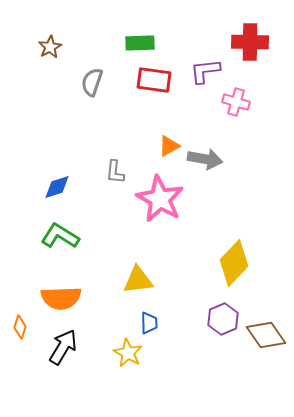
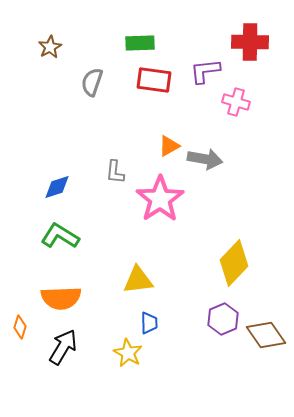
pink star: rotated 9 degrees clockwise
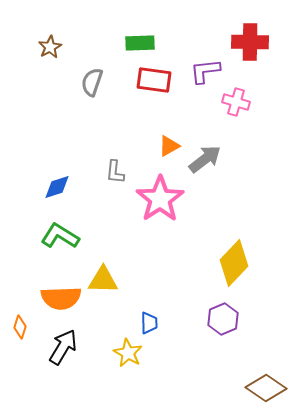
gray arrow: rotated 48 degrees counterclockwise
yellow triangle: moved 35 px left; rotated 8 degrees clockwise
brown diamond: moved 53 px down; rotated 21 degrees counterclockwise
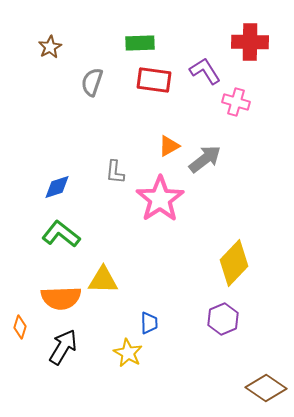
purple L-shape: rotated 64 degrees clockwise
green L-shape: moved 1 px right, 2 px up; rotated 6 degrees clockwise
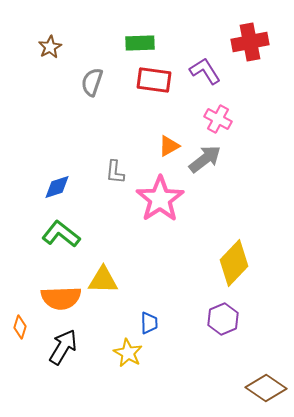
red cross: rotated 12 degrees counterclockwise
pink cross: moved 18 px left, 17 px down; rotated 12 degrees clockwise
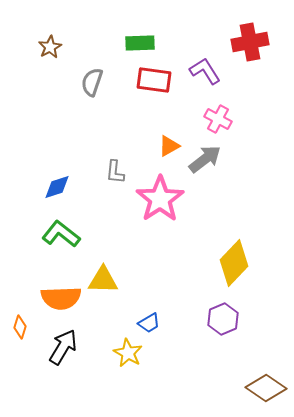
blue trapezoid: rotated 60 degrees clockwise
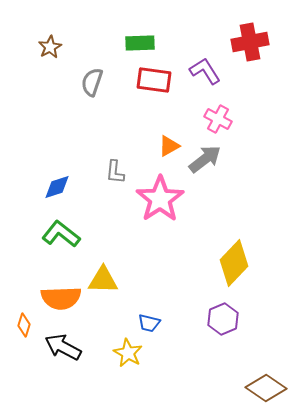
blue trapezoid: rotated 45 degrees clockwise
orange diamond: moved 4 px right, 2 px up
black arrow: rotated 93 degrees counterclockwise
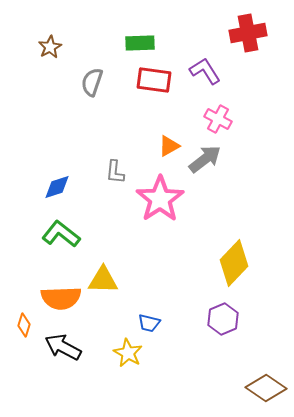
red cross: moved 2 px left, 9 px up
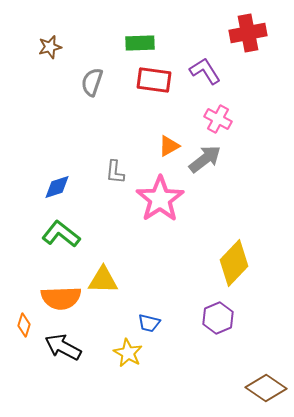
brown star: rotated 15 degrees clockwise
purple hexagon: moved 5 px left, 1 px up
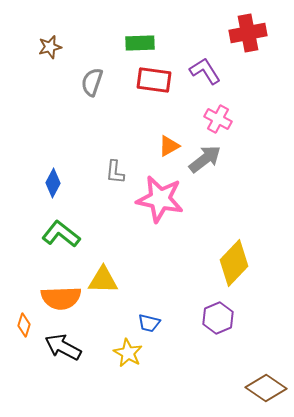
blue diamond: moved 4 px left, 4 px up; rotated 44 degrees counterclockwise
pink star: rotated 27 degrees counterclockwise
